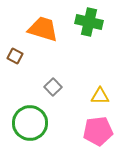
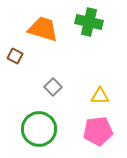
green circle: moved 9 px right, 6 px down
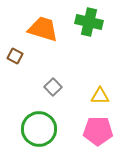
pink pentagon: rotated 8 degrees clockwise
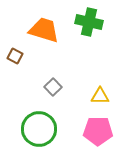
orange trapezoid: moved 1 px right, 1 px down
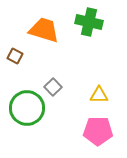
yellow triangle: moved 1 px left, 1 px up
green circle: moved 12 px left, 21 px up
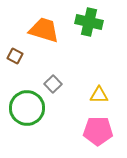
gray square: moved 3 px up
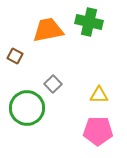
orange trapezoid: moved 4 px right; rotated 28 degrees counterclockwise
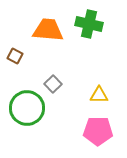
green cross: moved 2 px down
orange trapezoid: rotated 16 degrees clockwise
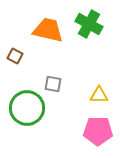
green cross: rotated 16 degrees clockwise
orange trapezoid: rotated 8 degrees clockwise
gray square: rotated 36 degrees counterclockwise
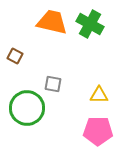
green cross: moved 1 px right
orange trapezoid: moved 4 px right, 8 px up
